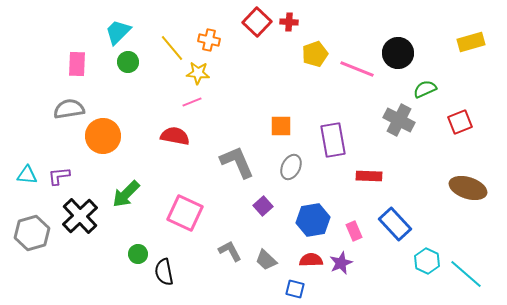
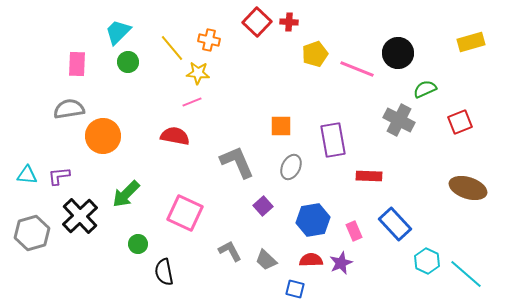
green circle at (138, 254): moved 10 px up
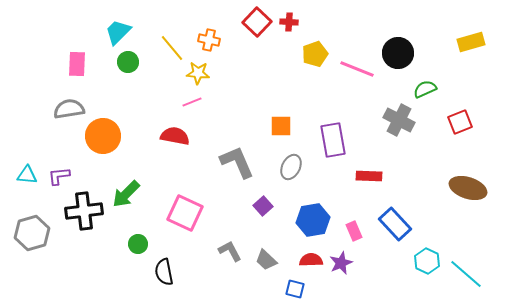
black cross at (80, 216): moved 4 px right, 5 px up; rotated 36 degrees clockwise
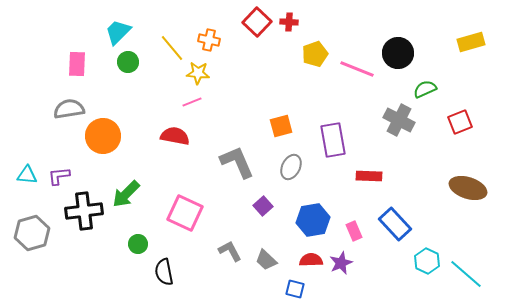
orange square at (281, 126): rotated 15 degrees counterclockwise
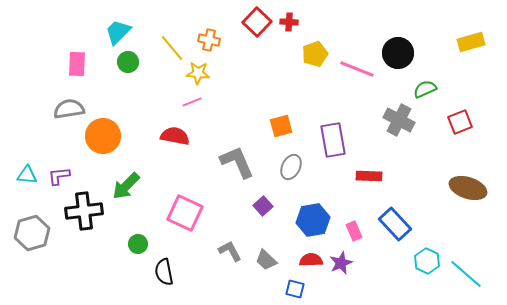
green arrow at (126, 194): moved 8 px up
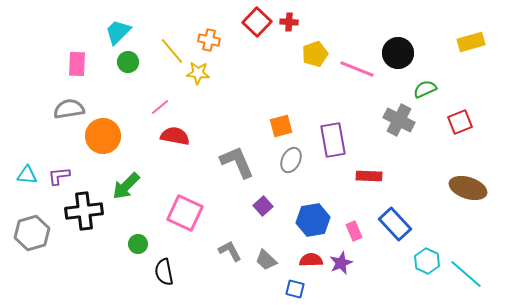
yellow line at (172, 48): moved 3 px down
pink line at (192, 102): moved 32 px left, 5 px down; rotated 18 degrees counterclockwise
gray ellipse at (291, 167): moved 7 px up
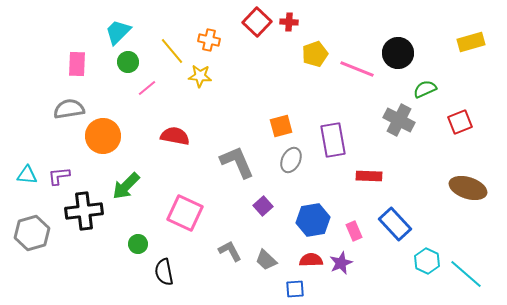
yellow star at (198, 73): moved 2 px right, 3 px down
pink line at (160, 107): moved 13 px left, 19 px up
blue square at (295, 289): rotated 18 degrees counterclockwise
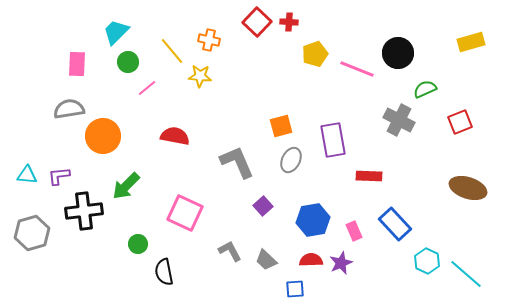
cyan trapezoid at (118, 32): moved 2 px left
